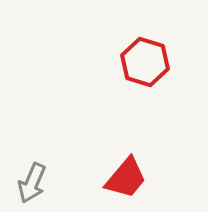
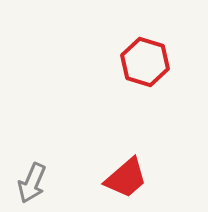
red trapezoid: rotated 9 degrees clockwise
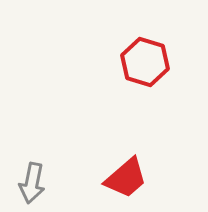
gray arrow: rotated 12 degrees counterclockwise
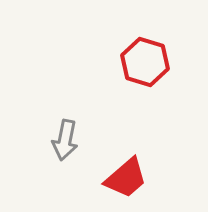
gray arrow: moved 33 px right, 43 px up
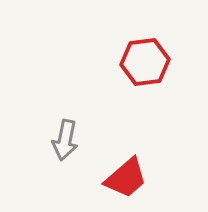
red hexagon: rotated 24 degrees counterclockwise
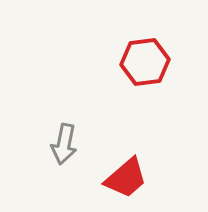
gray arrow: moved 1 px left, 4 px down
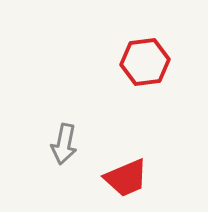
red trapezoid: rotated 18 degrees clockwise
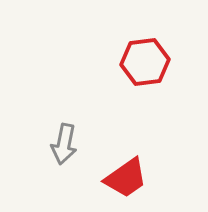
red trapezoid: rotated 12 degrees counterclockwise
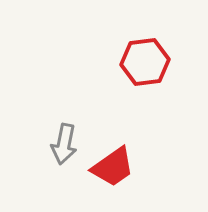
red trapezoid: moved 13 px left, 11 px up
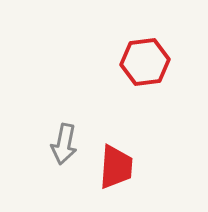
red trapezoid: moved 3 px right; rotated 51 degrees counterclockwise
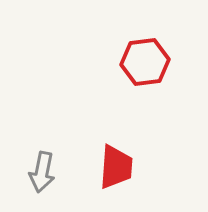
gray arrow: moved 22 px left, 28 px down
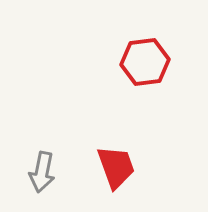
red trapezoid: rotated 24 degrees counterclockwise
